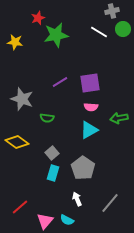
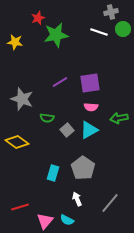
gray cross: moved 1 px left, 1 px down
white line: rotated 12 degrees counterclockwise
gray square: moved 15 px right, 23 px up
red line: rotated 24 degrees clockwise
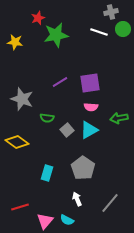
cyan rectangle: moved 6 px left
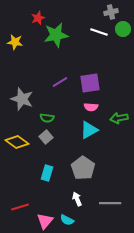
gray square: moved 21 px left, 7 px down
gray line: rotated 50 degrees clockwise
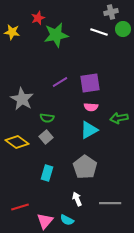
yellow star: moved 3 px left, 10 px up
gray star: rotated 10 degrees clockwise
gray pentagon: moved 2 px right, 1 px up
